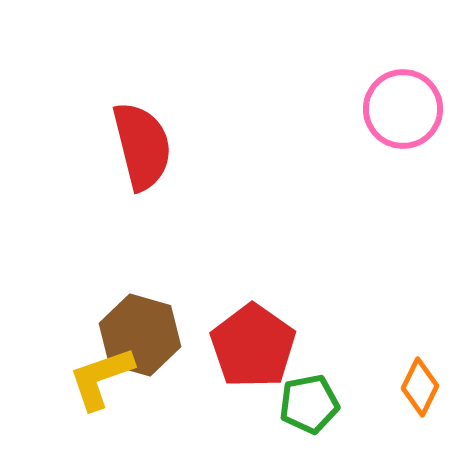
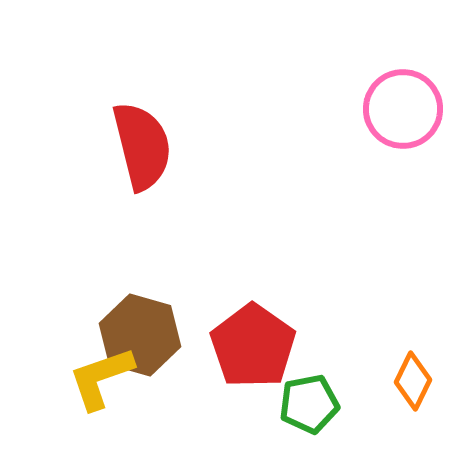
orange diamond: moved 7 px left, 6 px up
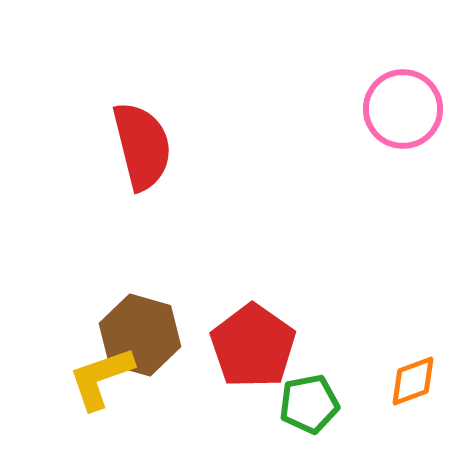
orange diamond: rotated 44 degrees clockwise
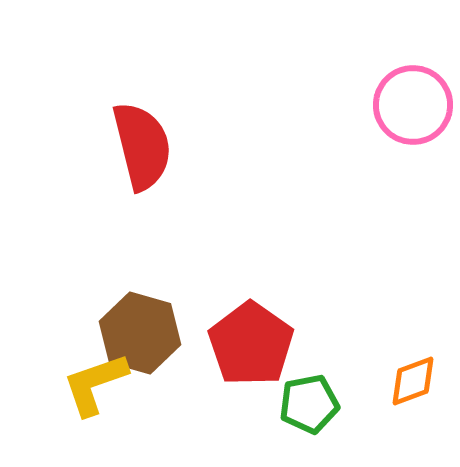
pink circle: moved 10 px right, 4 px up
brown hexagon: moved 2 px up
red pentagon: moved 2 px left, 2 px up
yellow L-shape: moved 6 px left, 6 px down
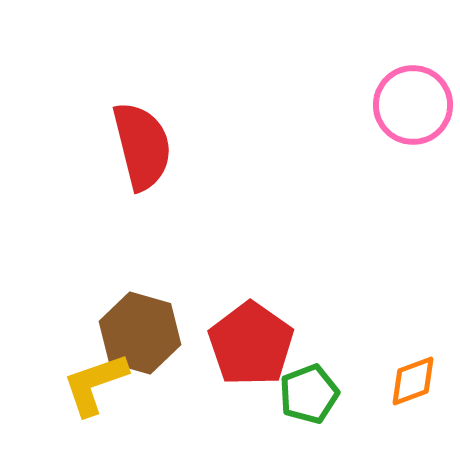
green pentagon: moved 10 px up; rotated 10 degrees counterclockwise
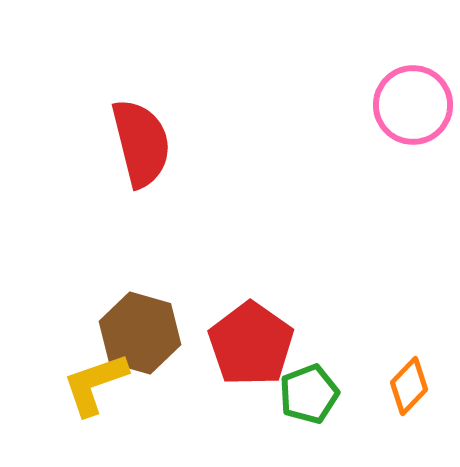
red semicircle: moved 1 px left, 3 px up
orange diamond: moved 4 px left, 5 px down; rotated 26 degrees counterclockwise
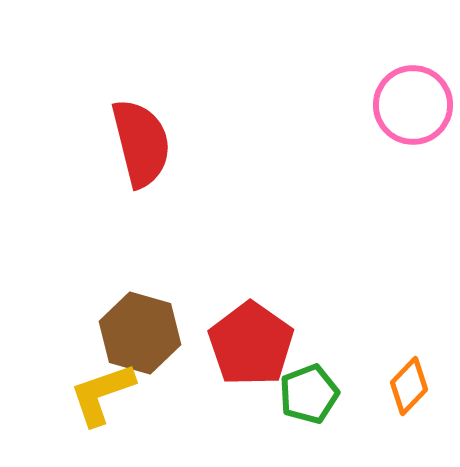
yellow L-shape: moved 7 px right, 10 px down
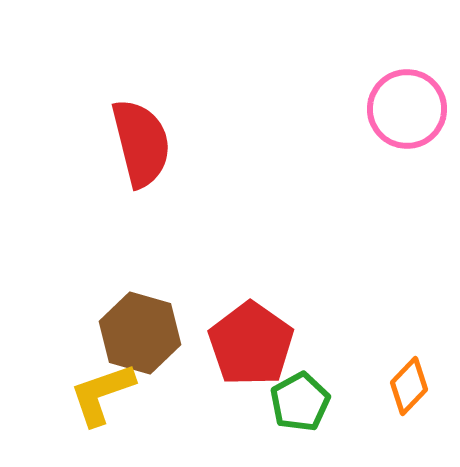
pink circle: moved 6 px left, 4 px down
green pentagon: moved 9 px left, 8 px down; rotated 8 degrees counterclockwise
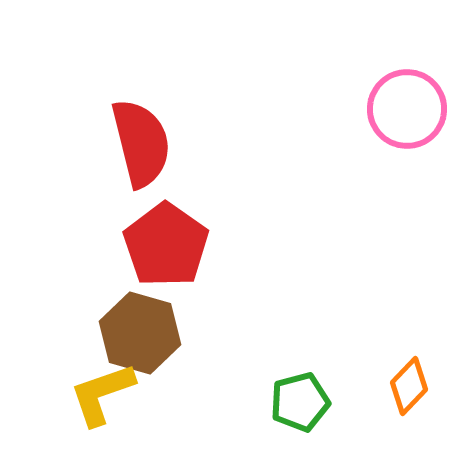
red pentagon: moved 85 px left, 99 px up
green pentagon: rotated 14 degrees clockwise
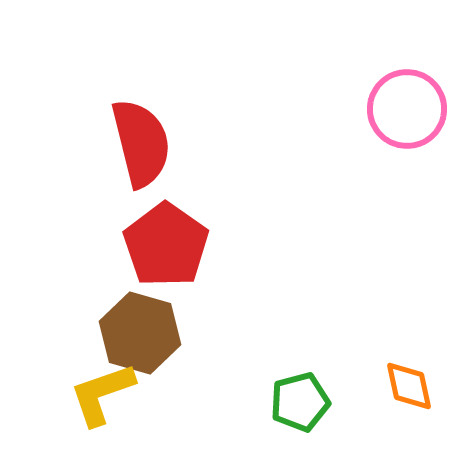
orange diamond: rotated 56 degrees counterclockwise
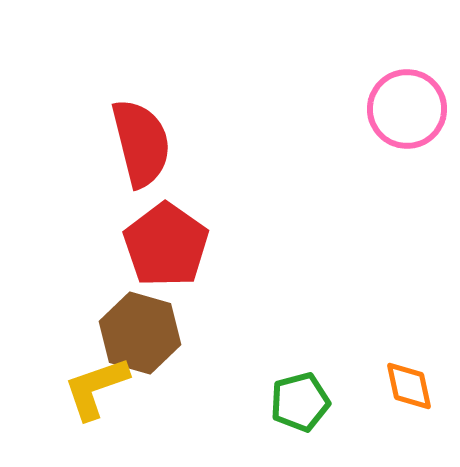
yellow L-shape: moved 6 px left, 6 px up
